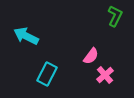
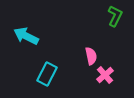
pink semicircle: rotated 48 degrees counterclockwise
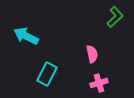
green L-shape: moved 1 px down; rotated 20 degrees clockwise
pink semicircle: moved 1 px right, 2 px up
pink cross: moved 6 px left, 8 px down; rotated 24 degrees clockwise
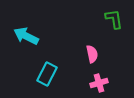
green L-shape: moved 1 px left, 2 px down; rotated 55 degrees counterclockwise
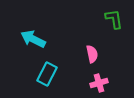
cyan arrow: moved 7 px right, 3 px down
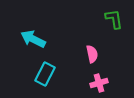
cyan rectangle: moved 2 px left
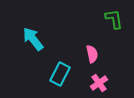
cyan arrow: rotated 25 degrees clockwise
cyan rectangle: moved 15 px right
pink cross: rotated 18 degrees counterclockwise
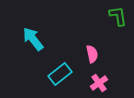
green L-shape: moved 4 px right, 3 px up
cyan rectangle: rotated 25 degrees clockwise
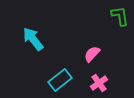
green L-shape: moved 2 px right
pink semicircle: rotated 126 degrees counterclockwise
cyan rectangle: moved 6 px down
